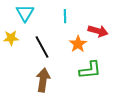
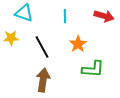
cyan triangle: moved 1 px left; rotated 42 degrees counterclockwise
red arrow: moved 6 px right, 15 px up
green L-shape: moved 3 px right, 1 px up; rotated 10 degrees clockwise
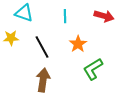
green L-shape: rotated 145 degrees clockwise
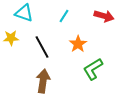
cyan line: moved 1 px left; rotated 32 degrees clockwise
brown arrow: moved 1 px down
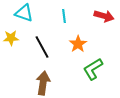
cyan line: rotated 40 degrees counterclockwise
brown arrow: moved 2 px down
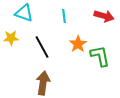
green L-shape: moved 7 px right, 13 px up; rotated 110 degrees clockwise
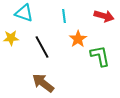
orange star: moved 5 px up
brown arrow: rotated 60 degrees counterclockwise
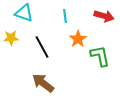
cyan line: moved 1 px right
